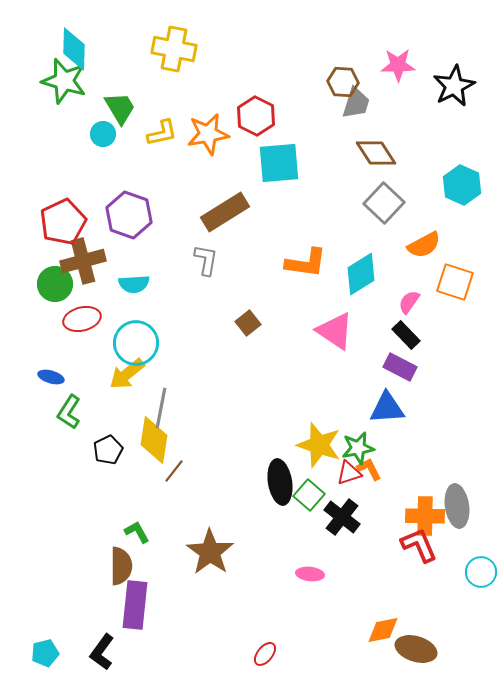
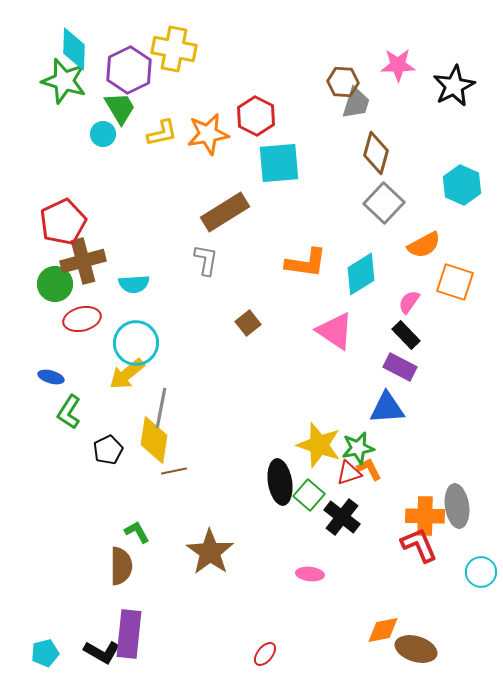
brown diamond at (376, 153): rotated 48 degrees clockwise
purple hexagon at (129, 215): moved 145 px up; rotated 15 degrees clockwise
brown line at (174, 471): rotated 40 degrees clockwise
purple rectangle at (135, 605): moved 6 px left, 29 px down
black L-shape at (102, 652): rotated 96 degrees counterclockwise
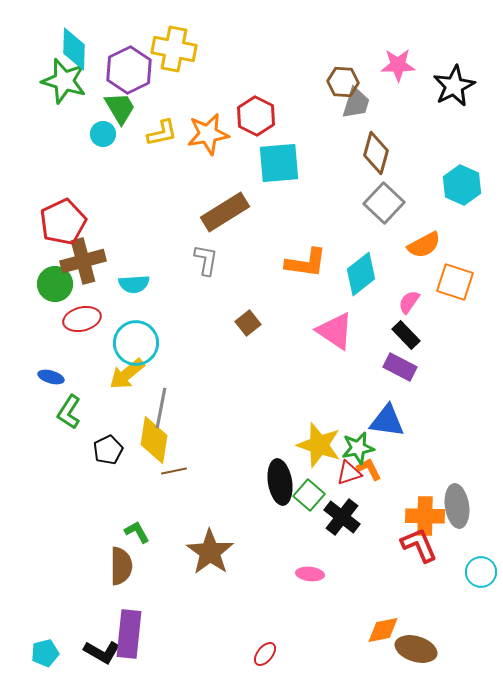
cyan diamond at (361, 274): rotated 6 degrees counterclockwise
blue triangle at (387, 408): moved 13 px down; rotated 12 degrees clockwise
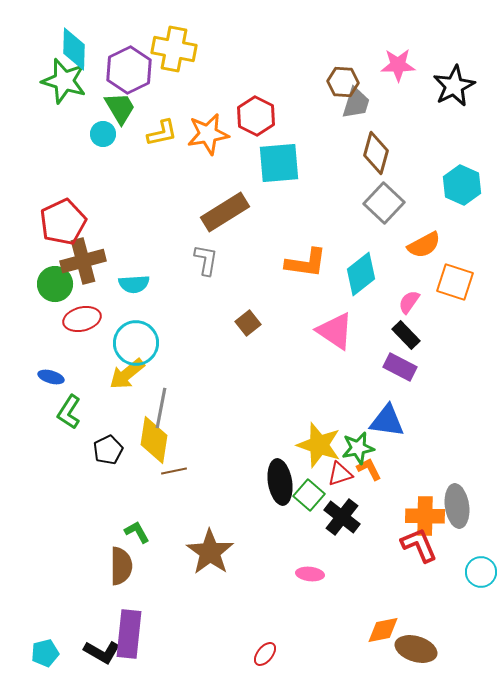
red triangle at (349, 473): moved 9 px left, 1 px down
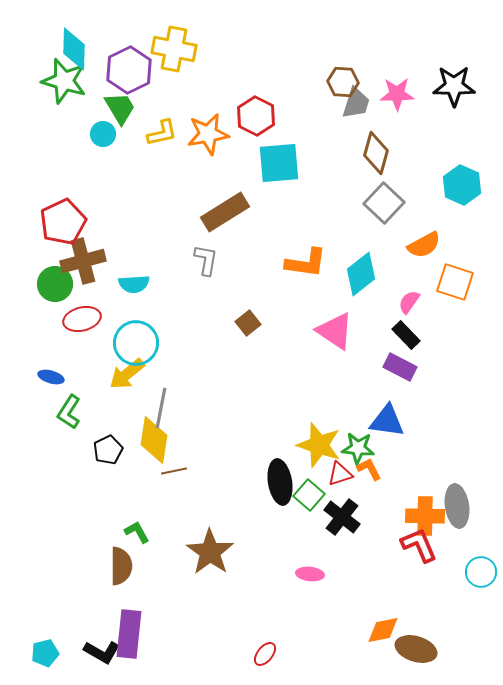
pink star at (398, 65): moved 1 px left, 29 px down
black star at (454, 86): rotated 27 degrees clockwise
green star at (358, 448): rotated 16 degrees clockwise
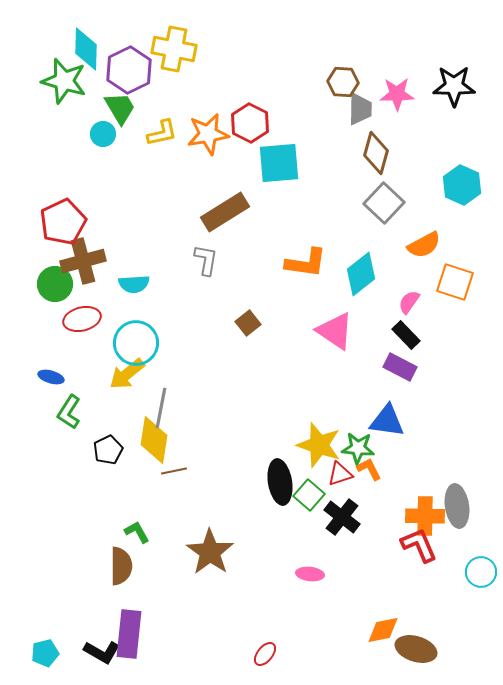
cyan diamond at (74, 49): moved 12 px right
gray trapezoid at (356, 103): moved 4 px right, 6 px down; rotated 16 degrees counterclockwise
red hexagon at (256, 116): moved 6 px left, 7 px down
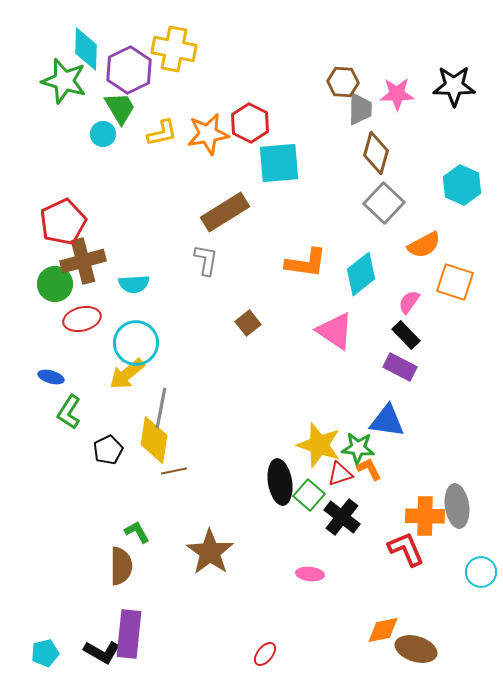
red L-shape at (419, 545): moved 13 px left, 4 px down
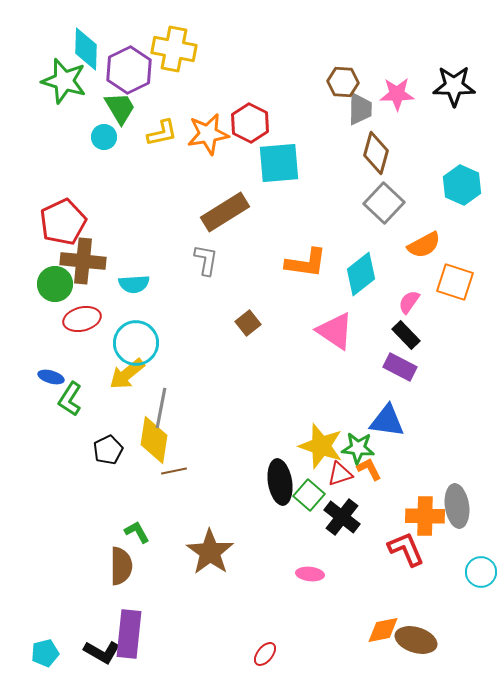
cyan circle at (103, 134): moved 1 px right, 3 px down
brown cross at (83, 261): rotated 21 degrees clockwise
green L-shape at (69, 412): moved 1 px right, 13 px up
yellow star at (319, 445): moved 2 px right, 1 px down
brown ellipse at (416, 649): moved 9 px up
